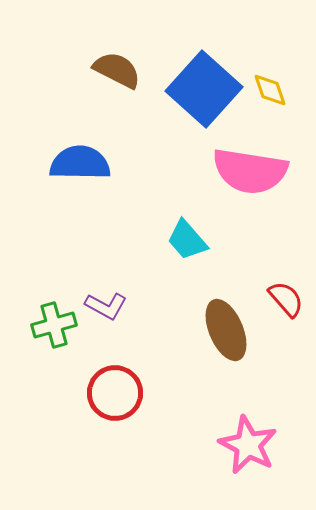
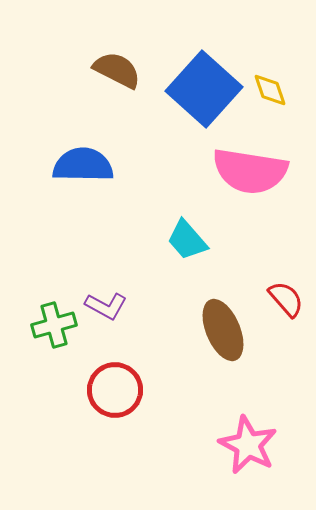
blue semicircle: moved 3 px right, 2 px down
brown ellipse: moved 3 px left
red circle: moved 3 px up
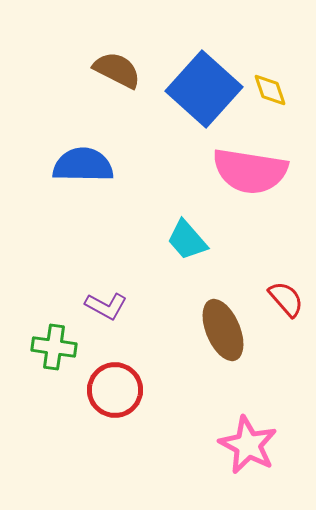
green cross: moved 22 px down; rotated 24 degrees clockwise
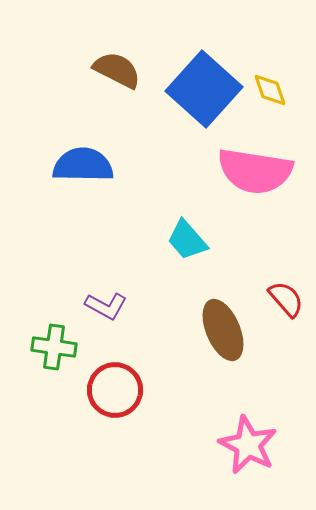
pink semicircle: moved 5 px right
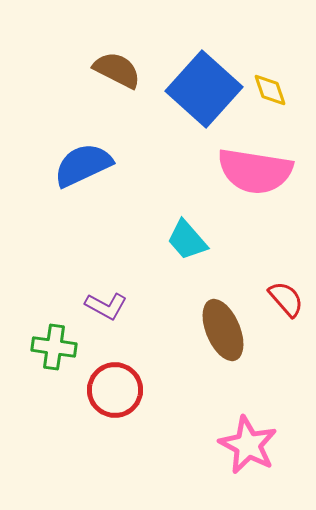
blue semicircle: rotated 26 degrees counterclockwise
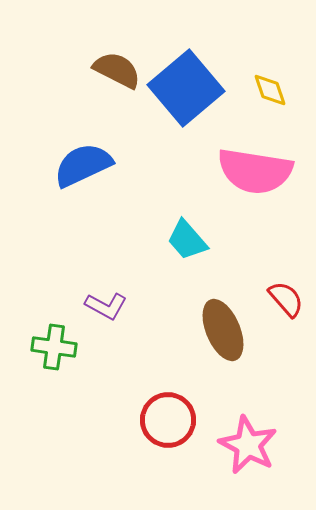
blue square: moved 18 px left, 1 px up; rotated 8 degrees clockwise
red circle: moved 53 px right, 30 px down
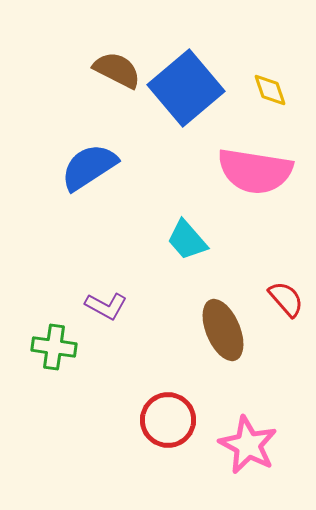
blue semicircle: moved 6 px right, 2 px down; rotated 8 degrees counterclockwise
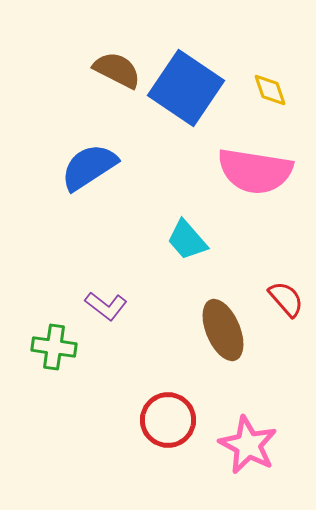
blue square: rotated 16 degrees counterclockwise
purple L-shape: rotated 9 degrees clockwise
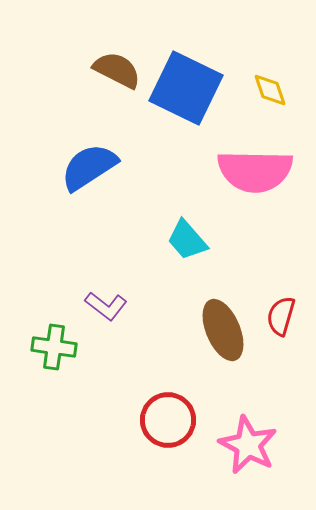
blue square: rotated 8 degrees counterclockwise
pink semicircle: rotated 8 degrees counterclockwise
red semicircle: moved 5 px left, 17 px down; rotated 123 degrees counterclockwise
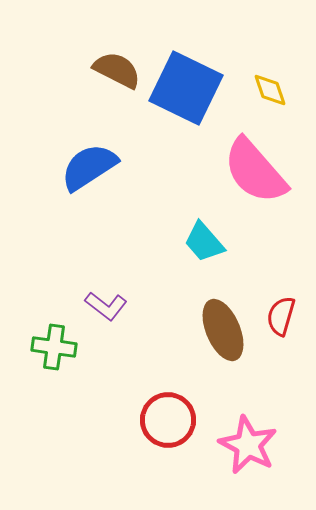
pink semicircle: rotated 48 degrees clockwise
cyan trapezoid: moved 17 px right, 2 px down
